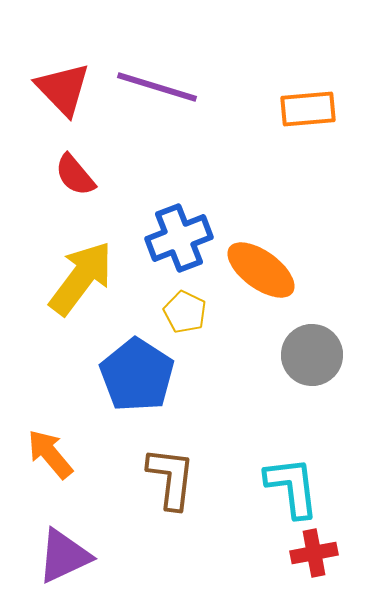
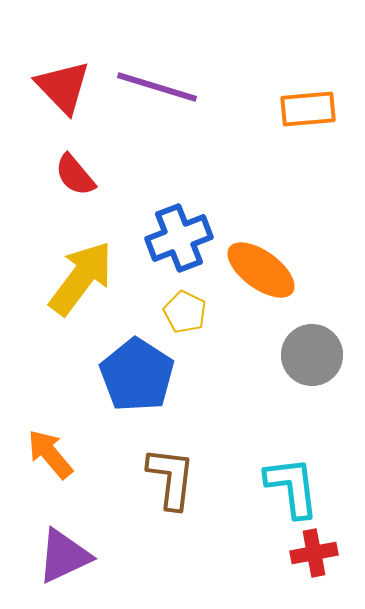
red triangle: moved 2 px up
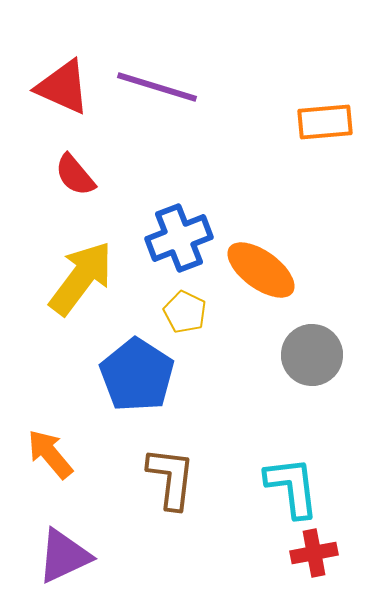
red triangle: rotated 22 degrees counterclockwise
orange rectangle: moved 17 px right, 13 px down
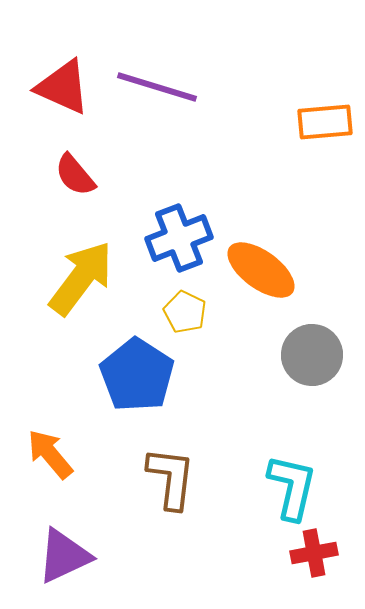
cyan L-shape: rotated 20 degrees clockwise
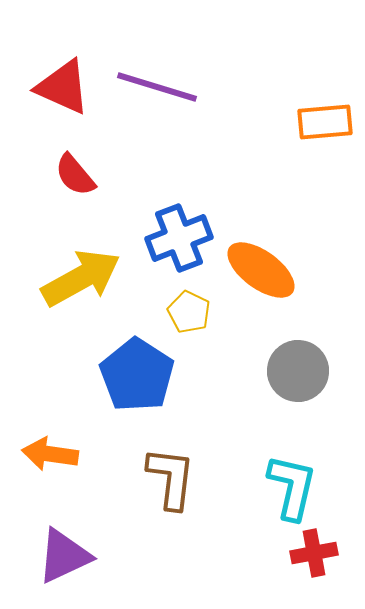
yellow arrow: rotated 24 degrees clockwise
yellow pentagon: moved 4 px right
gray circle: moved 14 px left, 16 px down
orange arrow: rotated 42 degrees counterclockwise
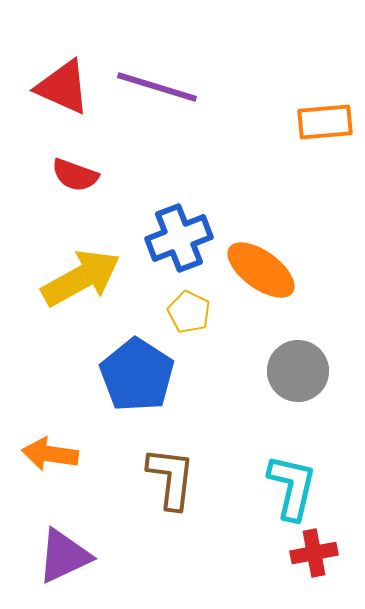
red semicircle: rotated 30 degrees counterclockwise
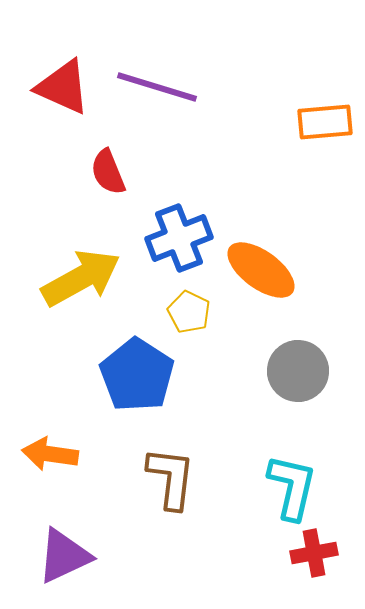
red semicircle: moved 33 px right, 3 px up; rotated 48 degrees clockwise
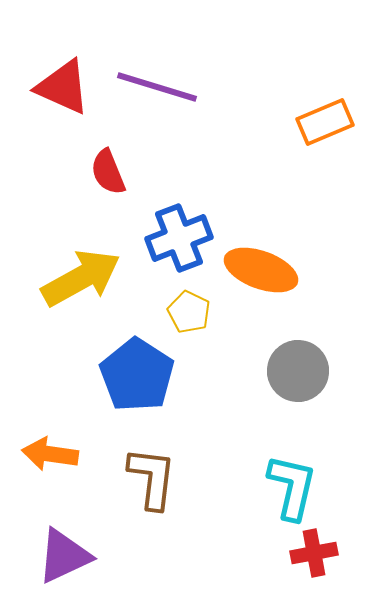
orange rectangle: rotated 18 degrees counterclockwise
orange ellipse: rotated 16 degrees counterclockwise
brown L-shape: moved 19 px left
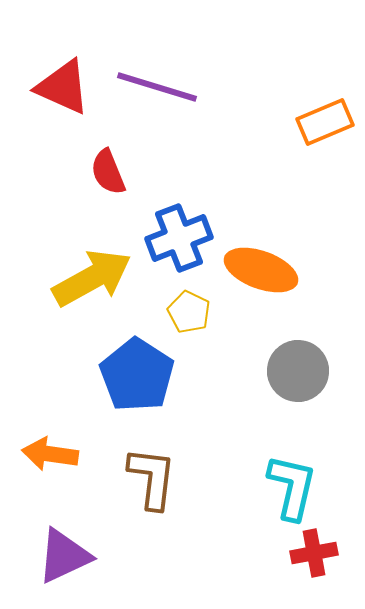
yellow arrow: moved 11 px right
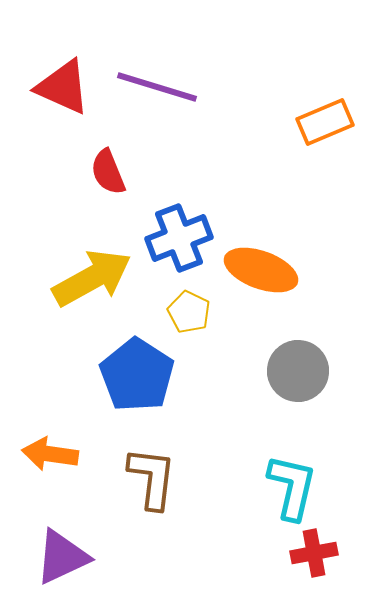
purple triangle: moved 2 px left, 1 px down
